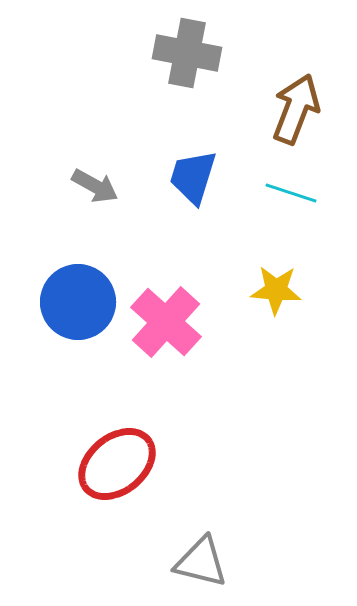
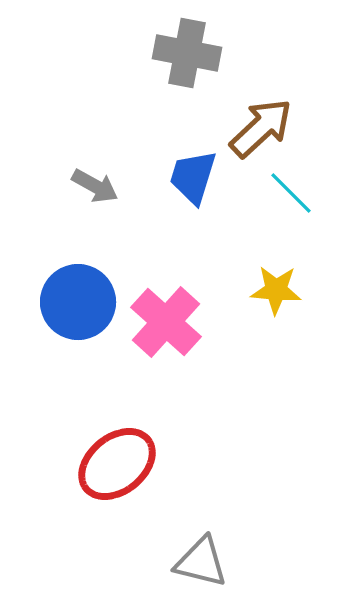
brown arrow: moved 35 px left, 19 px down; rotated 26 degrees clockwise
cyan line: rotated 27 degrees clockwise
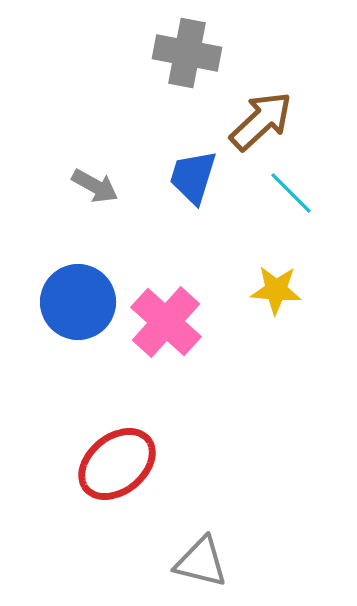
brown arrow: moved 7 px up
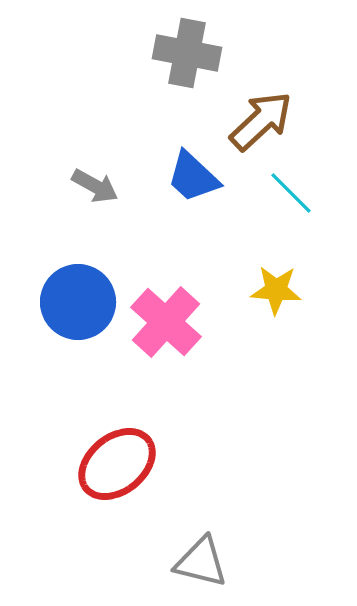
blue trapezoid: rotated 64 degrees counterclockwise
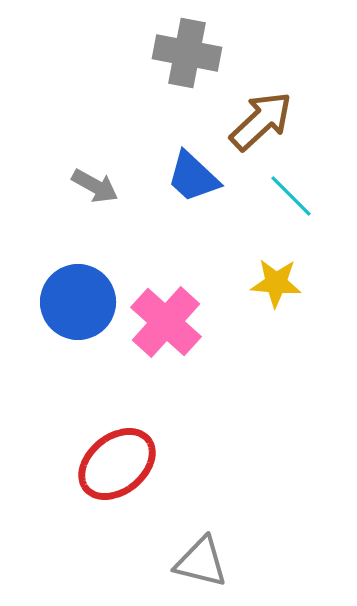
cyan line: moved 3 px down
yellow star: moved 7 px up
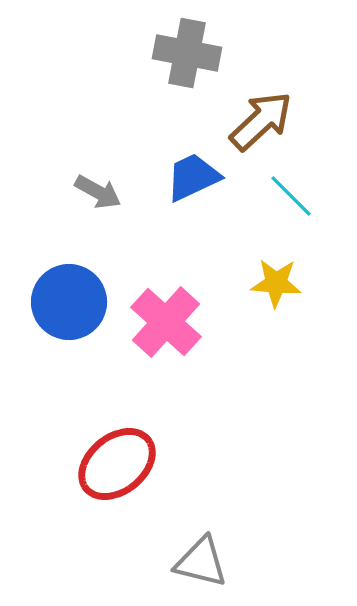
blue trapezoid: rotated 112 degrees clockwise
gray arrow: moved 3 px right, 6 px down
blue circle: moved 9 px left
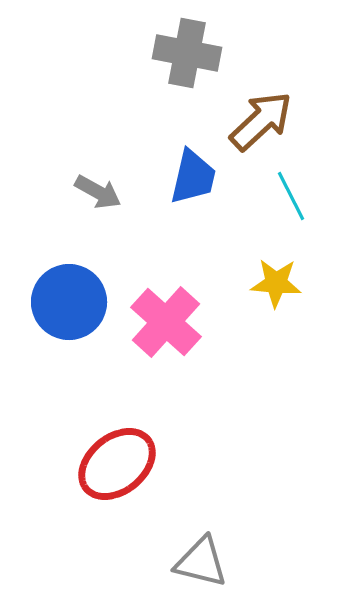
blue trapezoid: rotated 128 degrees clockwise
cyan line: rotated 18 degrees clockwise
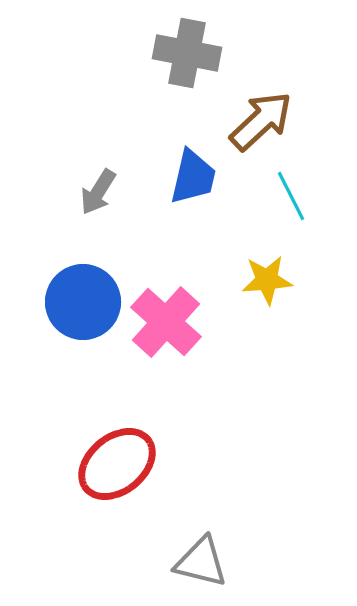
gray arrow: rotated 93 degrees clockwise
yellow star: moved 9 px left, 3 px up; rotated 9 degrees counterclockwise
blue circle: moved 14 px right
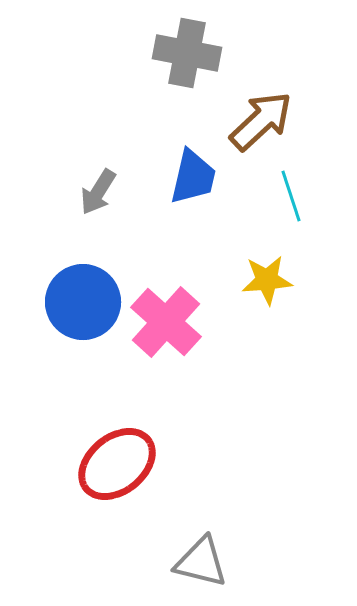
cyan line: rotated 9 degrees clockwise
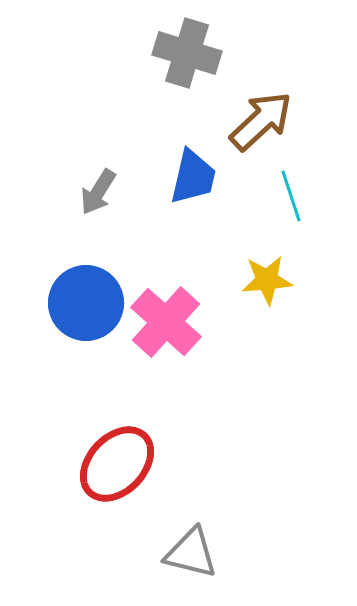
gray cross: rotated 6 degrees clockwise
blue circle: moved 3 px right, 1 px down
red ellipse: rotated 8 degrees counterclockwise
gray triangle: moved 10 px left, 9 px up
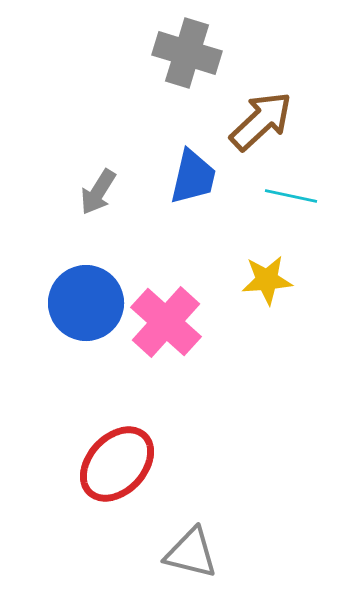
cyan line: rotated 60 degrees counterclockwise
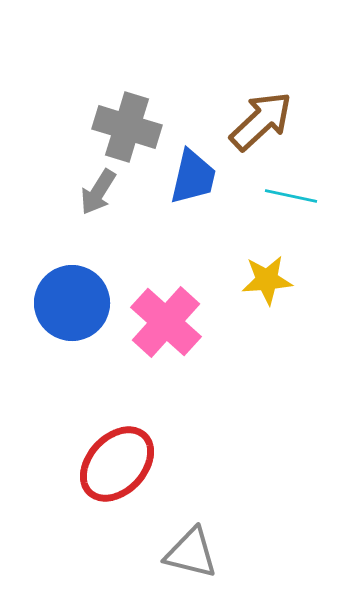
gray cross: moved 60 px left, 74 px down
blue circle: moved 14 px left
